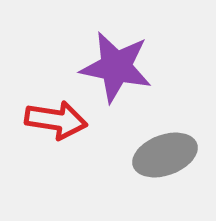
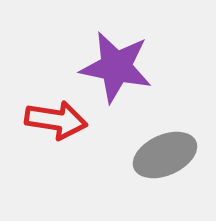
gray ellipse: rotated 4 degrees counterclockwise
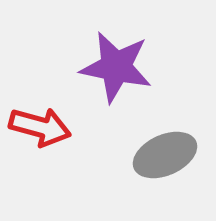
red arrow: moved 16 px left, 7 px down; rotated 6 degrees clockwise
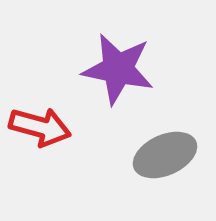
purple star: moved 2 px right, 2 px down
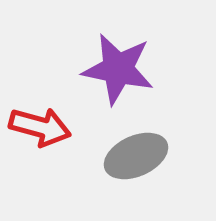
gray ellipse: moved 29 px left, 1 px down
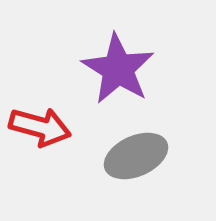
purple star: rotated 20 degrees clockwise
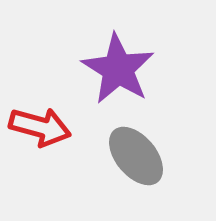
gray ellipse: rotated 74 degrees clockwise
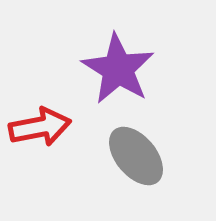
red arrow: rotated 26 degrees counterclockwise
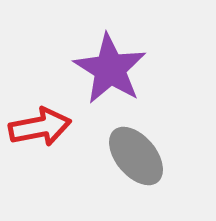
purple star: moved 8 px left
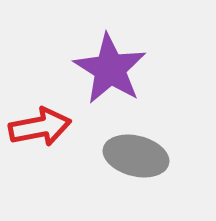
gray ellipse: rotated 36 degrees counterclockwise
